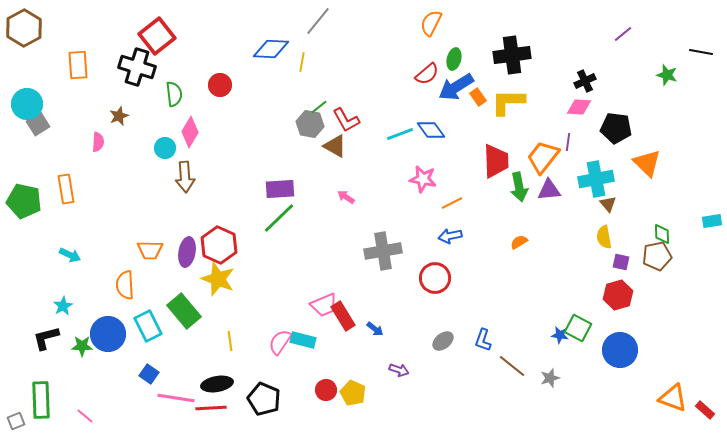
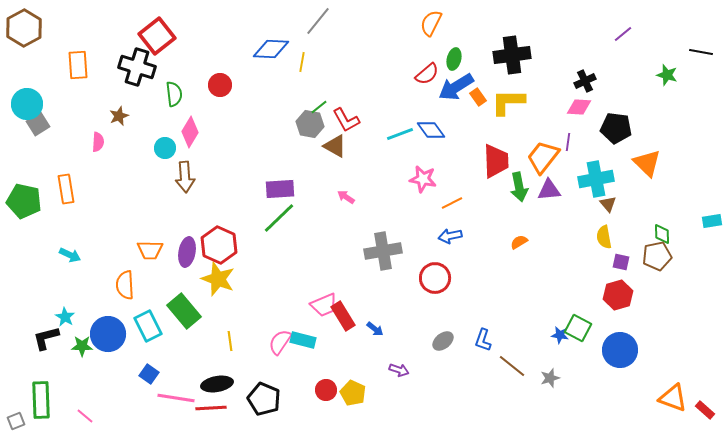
cyan star at (63, 306): moved 2 px right, 11 px down; rotated 12 degrees counterclockwise
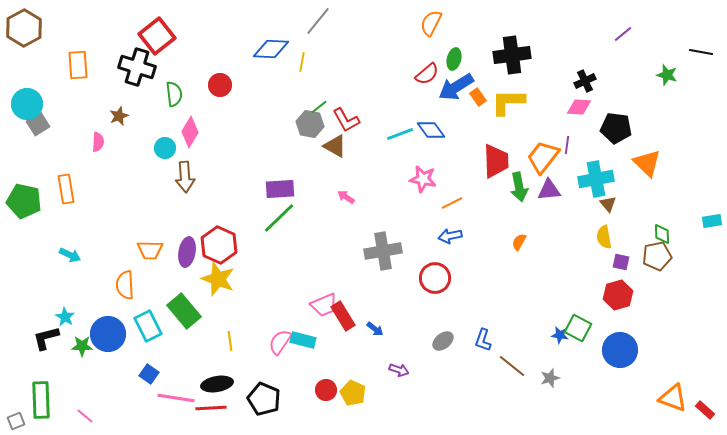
purple line at (568, 142): moved 1 px left, 3 px down
orange semicircle at (519, 242): rotated 30 degrees counterclockwise
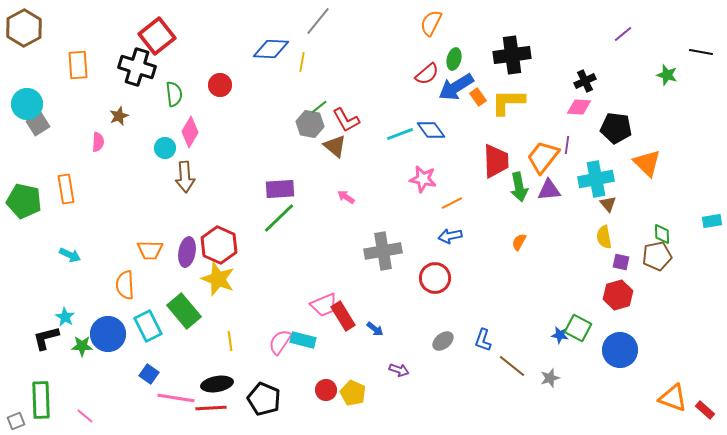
brown triangle at (335, 146): rotated 10 degrees clockwise
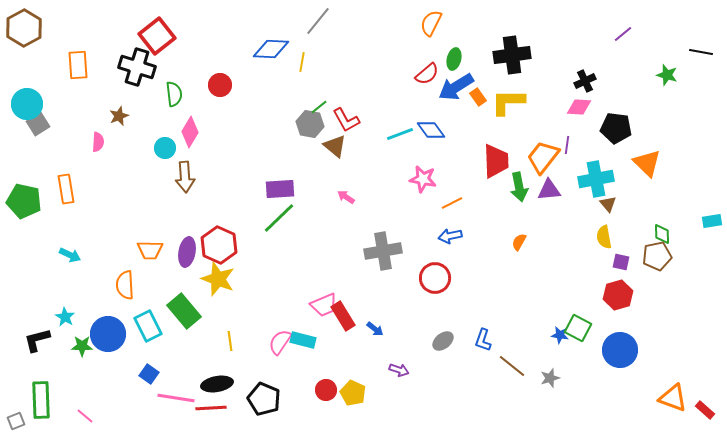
black L-shape at (46, 338): moved 9 px left, 2 px down
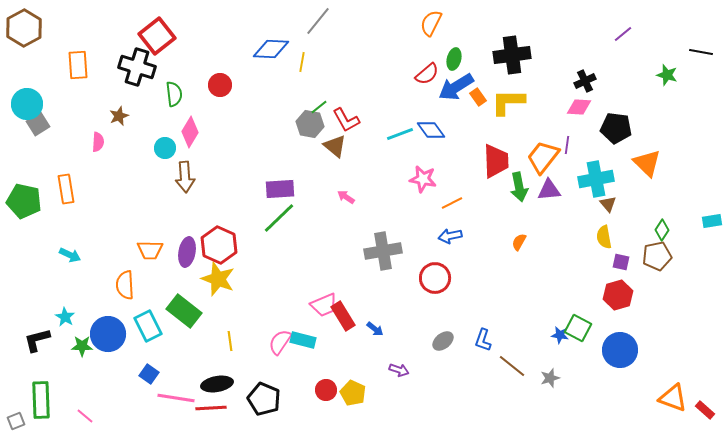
green diamond at (662, 234): moved 4 px up; rotated 35 degrees clockwise
green rectangle at (184, 311): rotated 12 degrees counterclockwise
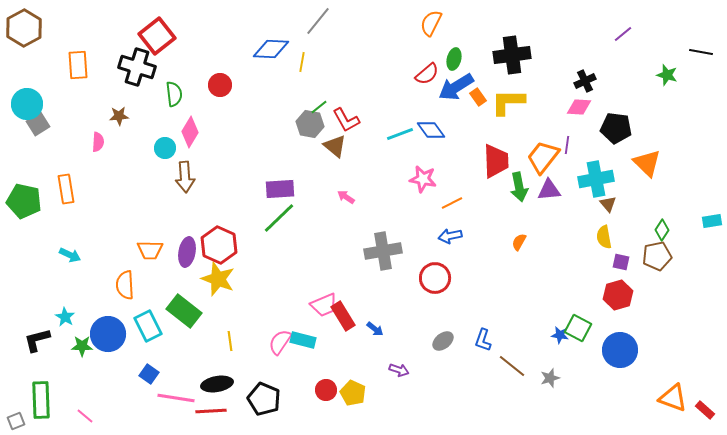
brown star at (119, 116): rotated 18 degrees clockwise
red line at (211, 408): moved 3 px down
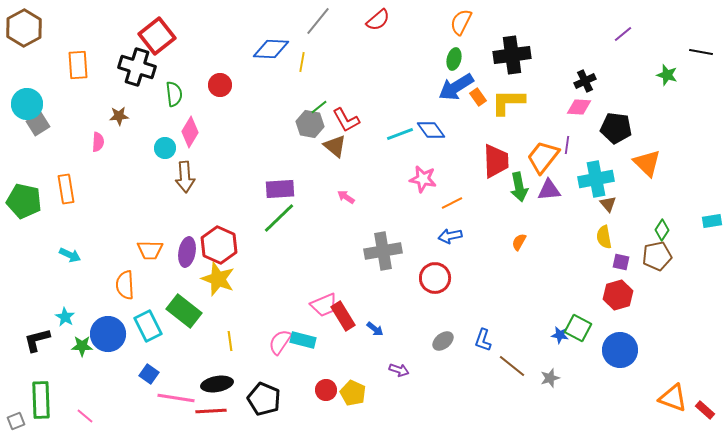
orange semicircle at (431, 23): moved 30 px right, 1 px up
red semicircle at (427, 74): moved 49 px left, 54 px up
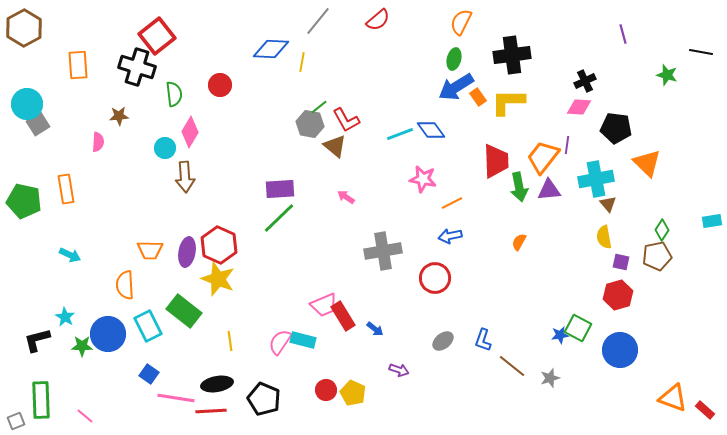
purple line at (623, 34): rotated 66 degrees counterclockwise
blue star at (560, 335): rotated 18 degrees counterclockwise
